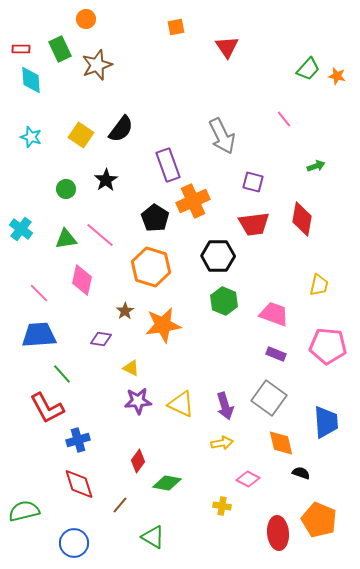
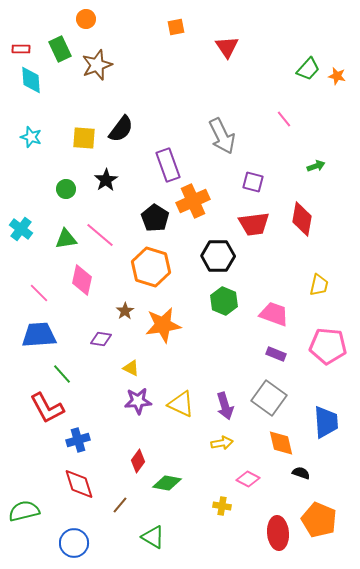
yellow square at (81, 135): moved 3 px right, 3 px down; rotated 30 degrees counterclockwise
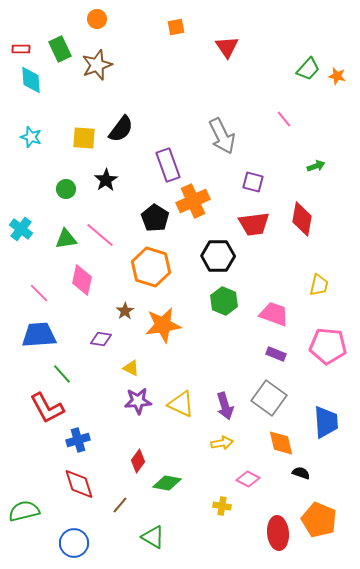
orange circle at (86, 19): moved 11 px right
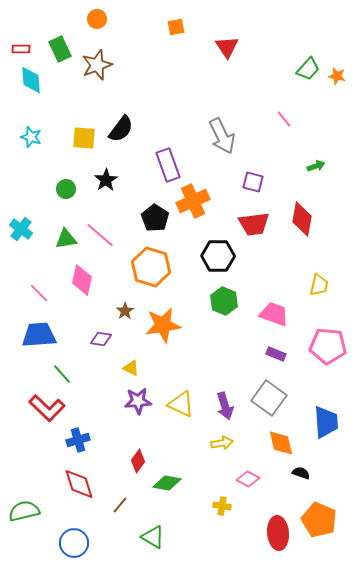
red L-shape at (47, 408): rotated 18 degrees counterclockwise
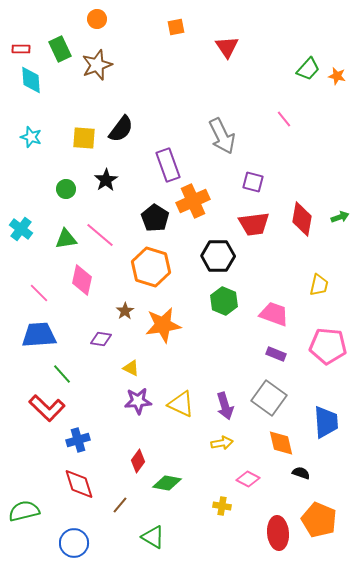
green arrow at (316, 166): moved 24 px right, 51 px down
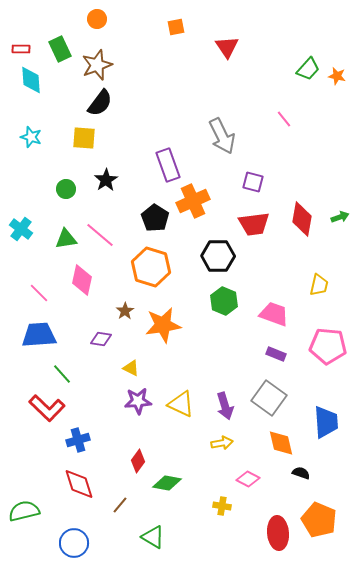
black semicircle at (121, 129): moved 21 px left, 26 px up
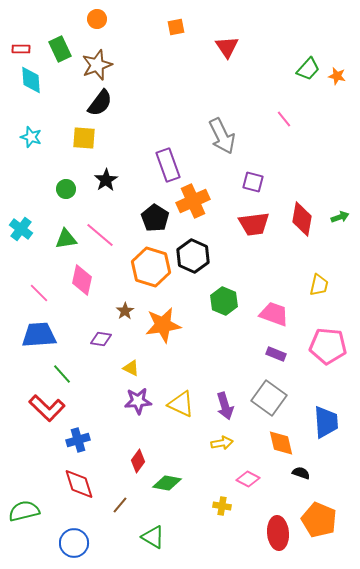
black hexagon at (218, 256): moved 25 px left; rotated 24 degrees clockwise
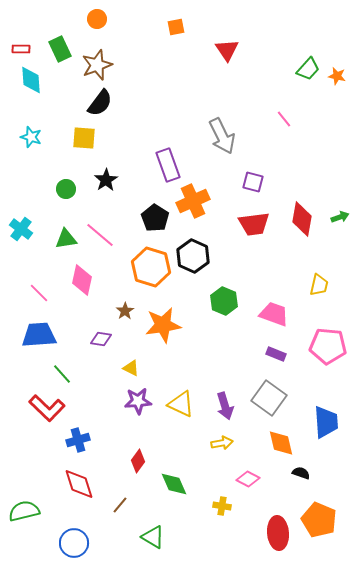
red triangle at (227, 47): moved 3 px down
green diamond at (167, 483): moved 7 px right, 1 px down; rotated 56 degrees clockwise
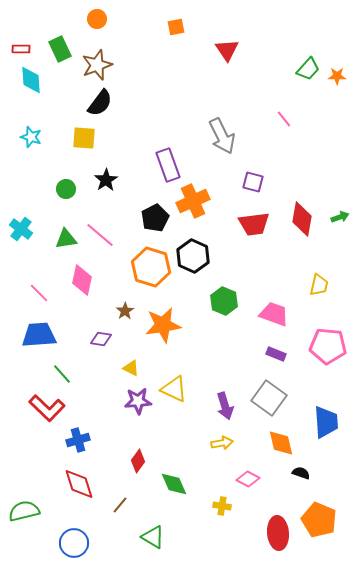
orange star at (337, 76): rotated 12 degrees counterclockwise
black pentagon at (155, 218): rotated 12 degrees clockwise
yellow triangle at (181, 404): moved 7 px left, 15 px up
